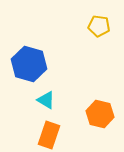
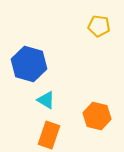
orange hexagon: moved 3 px left, 2 px down
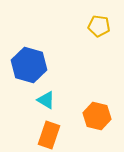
blue hexagon: moved 1 px down
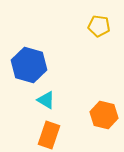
orange hexagon: moved 7 px right, 1 px up
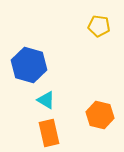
orange hexagon: moved 4 px left
orange rectangle: moved 2 px up; rotated 32 degrees counterclockwise
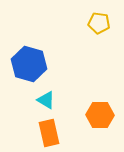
yellow pentagon: moved 3 px up
blue hexagon: moved 1 px up
orange hexagon: rotated 12 degrees counterclockwise
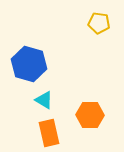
cyan triangle: moved 2 px left
orange hexagon: moved 10 px left
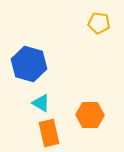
cyan triangle: moved 3 px left, 3 px down
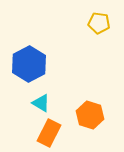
blue hexagon: rotated 16 degrees clockwise
orange hexagon: rotated 16 degrees clockwise
orange rectangle: rotated 40 degrees clockwise
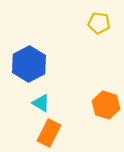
orange hexagon: moved 16 px right, 10 px up
